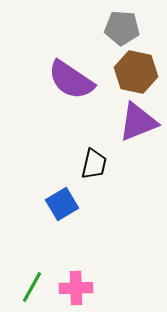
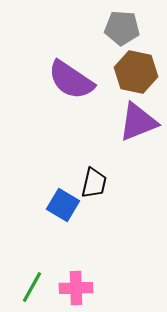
black trapezoid: moved 19 px down
blue square: moved 1 px right, 1 px down; rotated 28 degrees counterclockwise
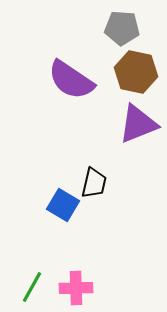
purple triangle: moved 2 px down
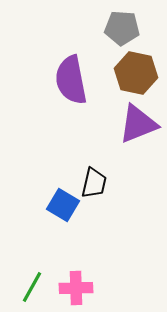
brown hexagon: moved 1 px down
purple semicircle: rotated 45 degrees clockwise
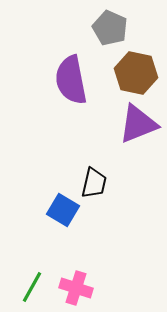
gray pentagon: moved 12 px left; rotated 20 degrees clockwise
blue square: moved 5 px down
pink cross: rotated 20 degrees clockwise
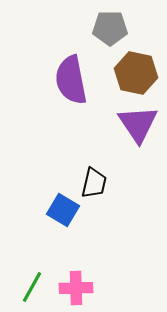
gray pentagon: rotated 24 degrees counterclockwise
purple triangle: rotated 42 degrees counterclockwise
pink cross: rotated 20 degrees counterclockwise
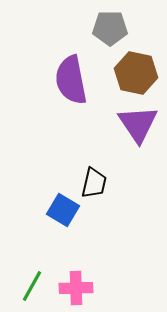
green line: moved 1 px up
